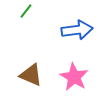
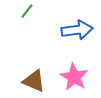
green line: moved 1 px right
brown triangle: moved 3 px right, 6 px down
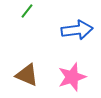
pink star: moved 2 px left; rotated 24 degrees clockwise
brown triangle: moved 7 px left, 6 px up
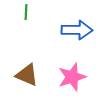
green line: moved 1 px left, 1 px down; rotated 35 degrees counterclockwise
blue arrow: rotated 8 degrees clockwise
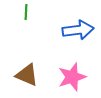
blue arrow: moved 1 px right; rotated 8 degrees counterclockwise
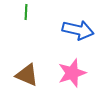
blue arrow: rotated 20 degrees clockwise
pink star: moved 4 px up
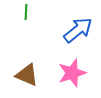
blue arrow: rotated 52 degrees counterclockwise
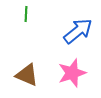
green line: moved 2 px down
blue arrow: moved 1 px down
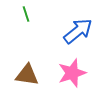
green line: rotated 21 degrees counterclockwise
brown triangle: rotated 15 degrees counterclockwise
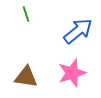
brown triangle: moved 1 px left, 2 px down
